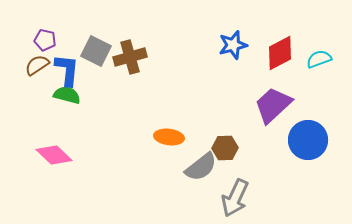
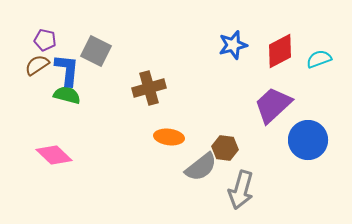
red diamond: moved 2 px up
brown cross: moved 19 px right, 31 px down
brown hexagon: rotated 10 degrees clockwise
gray arrow: moved 6 px right, 8 px up; rotated 9 degrees counterclockwise
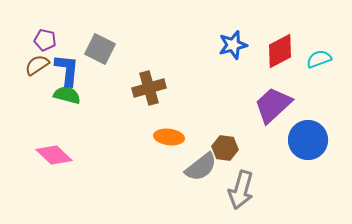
gray square: moved 4 px right, 2 px up
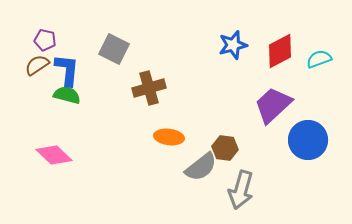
gray square: moved 14 px right
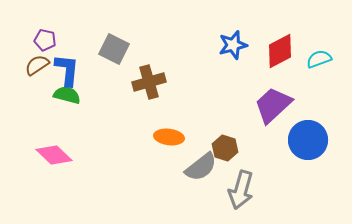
brown cross: moved 6 px up
brown hexagon: rotated 10 degrees clockwise
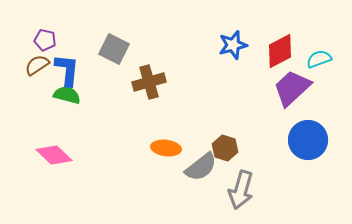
purple trapezoid: moved 19 px right, 17 px up
orange ellipse: moved 3 px left, 11 px down
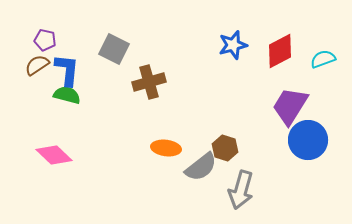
cyan semicircle: moved 4 px right
purple trapezoid: moved 2 px left, 18 px down; rotated 15 degrees counterclockwise
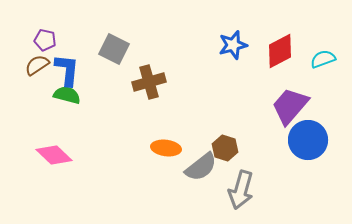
purple trapezoid: rotated 9 degrees clockwise
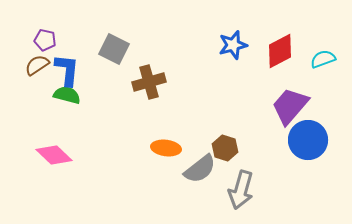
gray semicircle: moved 1 px left, 2 px down
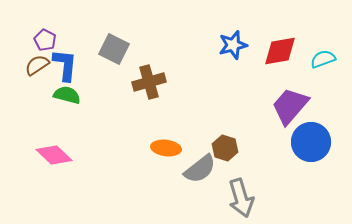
purple pentagon: rotated 15 degrees clockwise
red diamond: rotated 18 degrees clockwise
blue L-shape: moved 2 px left, 5 px up
blue circle: moved 3 px right, 2 px down
gray arrow: moved 8 px down; rotated 33 degrees counterclockwise
